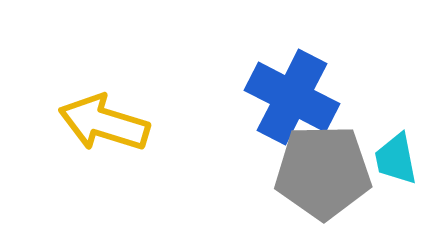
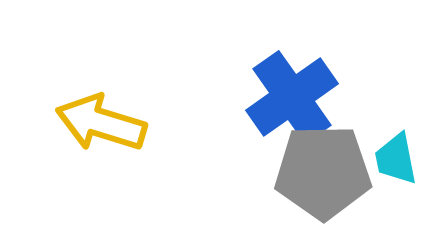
blue cross: rotated 28 degrees clockwise
yellow arrow: moved 3 px left
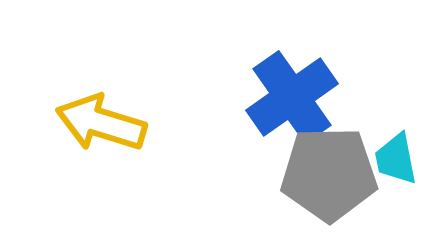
gray pentagon: moved 6 px right, 2 px down
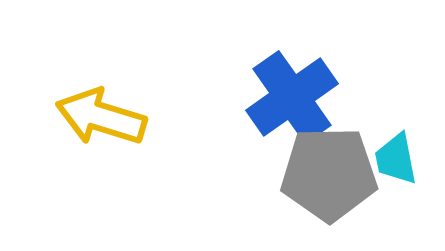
yellow arrow: moved 6 px up
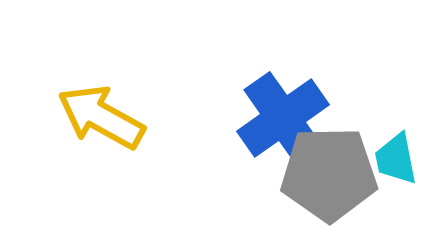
blue cross: moved 9 px left, 21 px down
yellow arrow: rotated 12 degrees clockwise
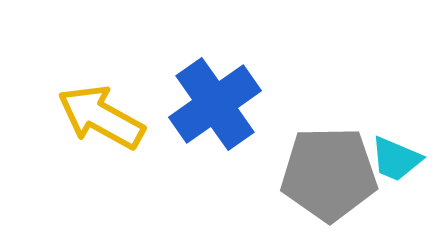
blue cross: moved 68 px left, 14 px up
cyan trapezoid: rotated 56 degrees counterclockwise
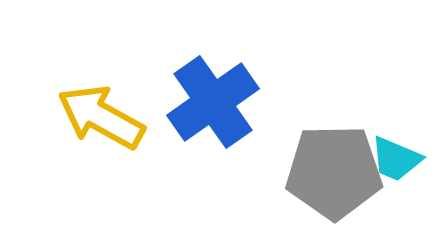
blue cross: moved 2 px left, 2 px up
gray pentagon: moved 5 px right, 2 px up
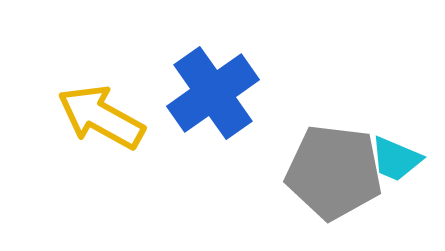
blue cross: moved 9 px up
gray pentagon: rotated 8 degrees clockwise
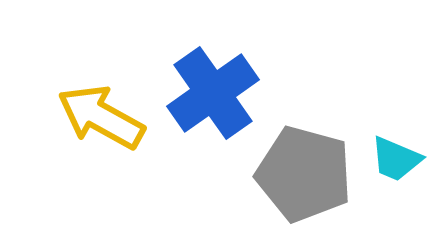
gray pentagon: moved 30 px left, 2 px down; rotated 8 degrees clockwise
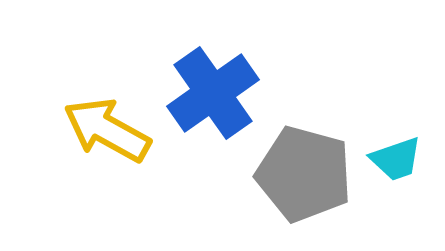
yellow arrow: moved 6 px right, 13 px down
cyan trapezoid: rotated 42 degrees counterclockwise
